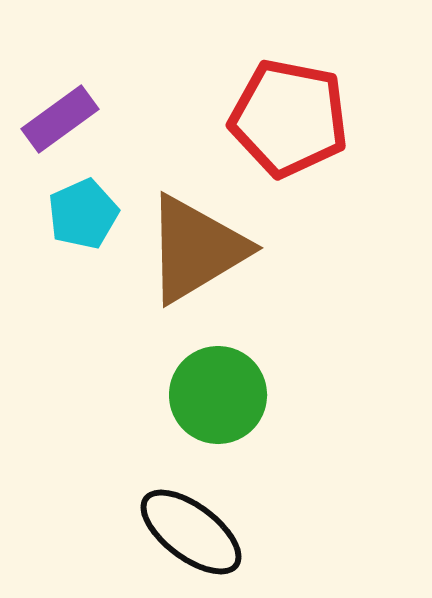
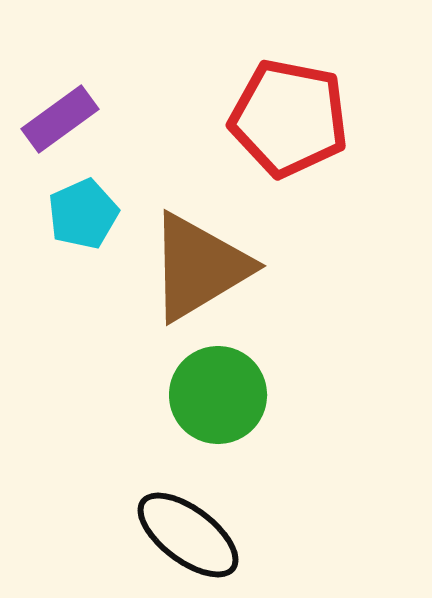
brown triangle: moved 3 px right, 18 px down
black ellipse: moved 3 px left, 3 px down
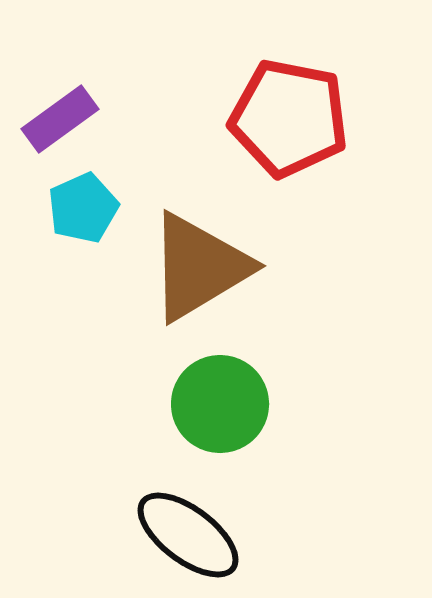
cyan pentagon: moved 6 px up
green circle: moved 2 px right, 9 px down
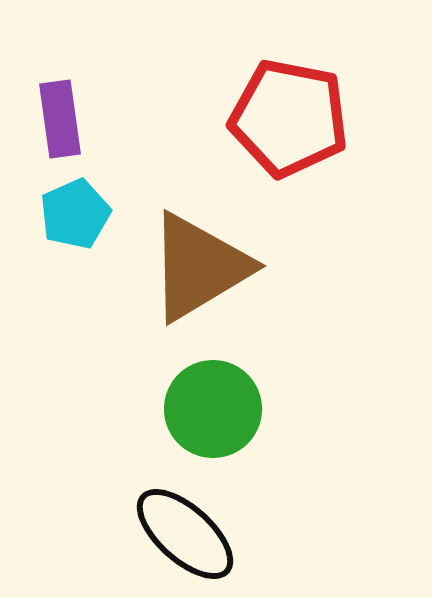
purple rectangle: rotated 62 degrees counterclockwise
cyan pentagon: moved 8 px left, 6 px down
green circle: moved 7 px left, 5 px down
black ellipse: moved 3 px left, 1 px up; rotated 5 degrees clockwise
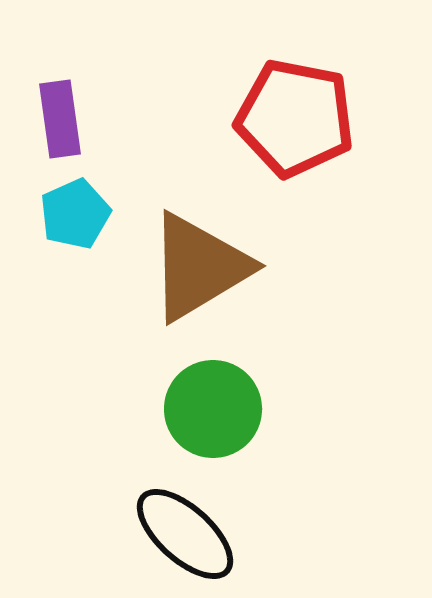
red pentagon: moved 6 px right
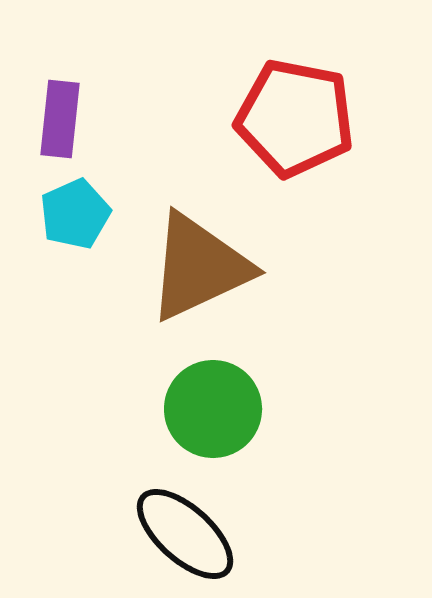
purple rectangle: rotated 14 degrees clockwise
brown triangle: rotated 6 degrees clockwise
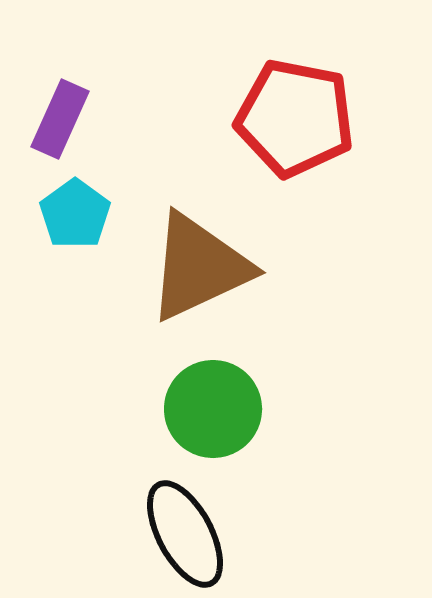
purple rectangle: rotated 18 degrees clockwise
cyan pentagon: rotated 12 degrees counterclockwise
black ellipse: rotated 20 degrees clockwise
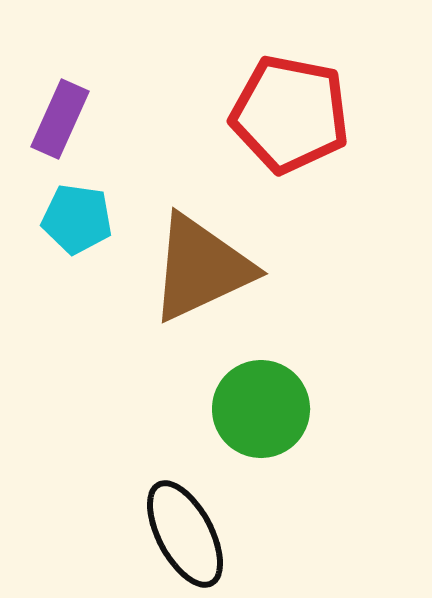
red pentagon: moved 5 px left, 4 px up
cyan pentagon: moved 2 px right, 5 px down; rotated 28 degrees counterclockwise
brown triangle: moved 2 px right, 1 px down
green circle: moved 48 px right
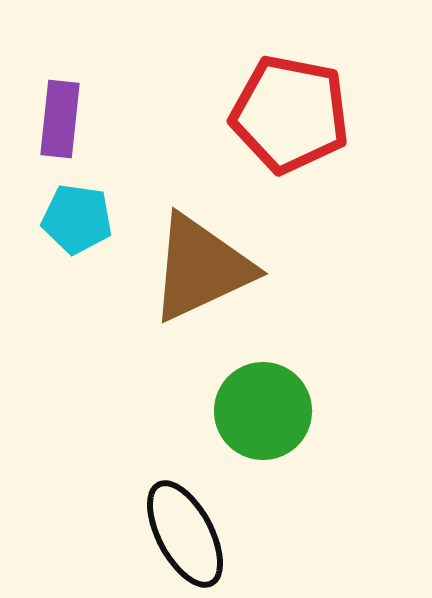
purple rectangle: rotated 18 degrees counterclockwise
green circle: moved 2 px right, 2 px down
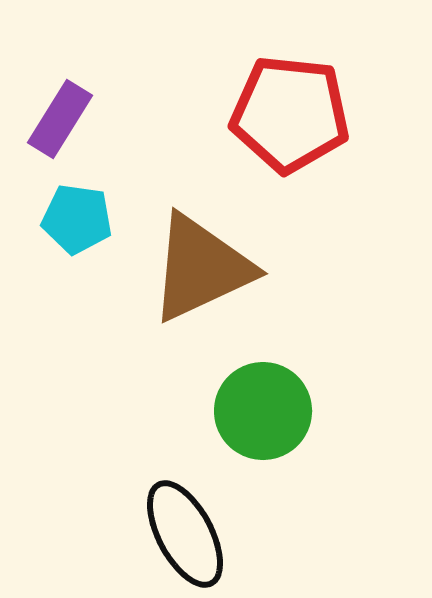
red pentagon: rotated 5 degrees counterclockwise
purple rectangle: rotated 26 degrees clockwise
